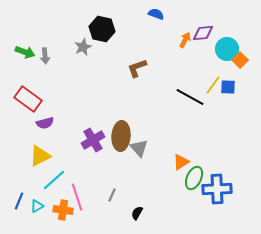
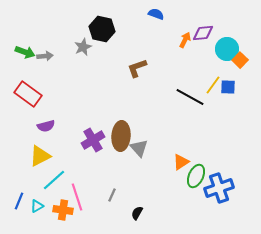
gray arrow: rotated 91 degrees counterclockwise
red rectangle: moved 5 px up
purple semicircle: moved 1 px right, 3 px down
green ellipse: moved 2 px right, 2 px up
blue cross: moved 2 px right, 1 px up; rotated 16 degrees counterclockwise
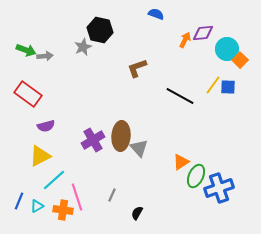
black hexagon: moved 2 px left, 1 px down
green arrow: moved 1 px right, 2 px up
black line: moved 10 px left, 1 px up
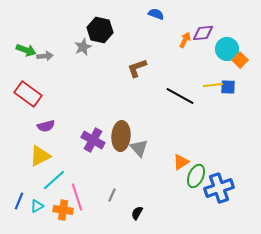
yellow line: rotated 48 degrees clockwise
purple cross: rotated 30 degrees counterclockwise
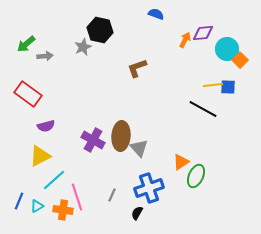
green arrow: moved 6 px up; rotated 120 degrees clockwise
black line: moved 23 px right, 13 px down
blue cross: moved 70 px left
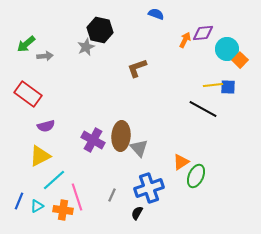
gray star: moved 3 px right
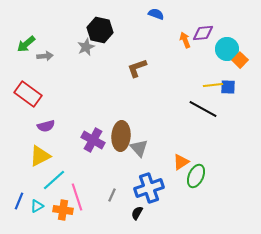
orange arrow: rotated 49 degrees counterclockwise
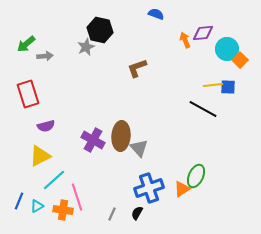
red rectangle: rotated 36 degrees clockwise
orange triangle: moved 1 px right, 27 px down
gray line: moved 19 px down
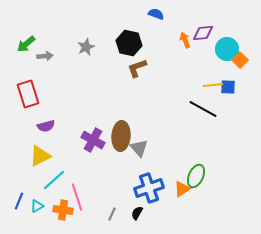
black hexagon: moved 29 px right, 13 px down
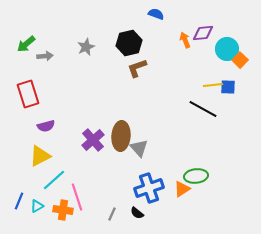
black hexagon: rotated 25 degrees counterclockwise
purple cross: rotated 20 degrees clockwise
green ellipse: rotated 60 degrees clockwise
black semicircle: rotated 80 degrees counterclockwise
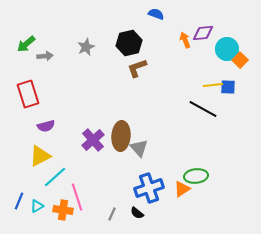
cyan line: moved 1 px right, 3 px up
